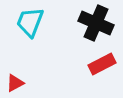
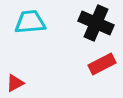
cyan trapezoid: rotated 64 degrees clockwise
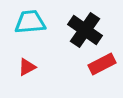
black cross: moved 11 px left, 7 px down; rotated 12 degrees clockwise
red triangle: moved 12 px right, 16 px up
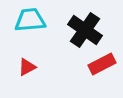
cyan trapezoid: moved 2 px up
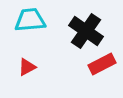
black cross: moved 1 px right, 1 px down
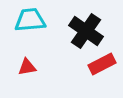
red triangle: rotated 18 degrees clockwise
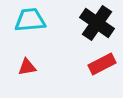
black cross: moved 11 px right, 8 px up
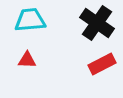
red triangle: moved 7 px up; rotated 12 degrees clockwise
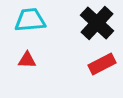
black cross: rotated 8 degrees clockwise
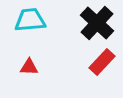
red triangle: moved 2 px right, 7 px down
red rectangle: moved 2 px up; rotated 20 degrees counterclockwise
